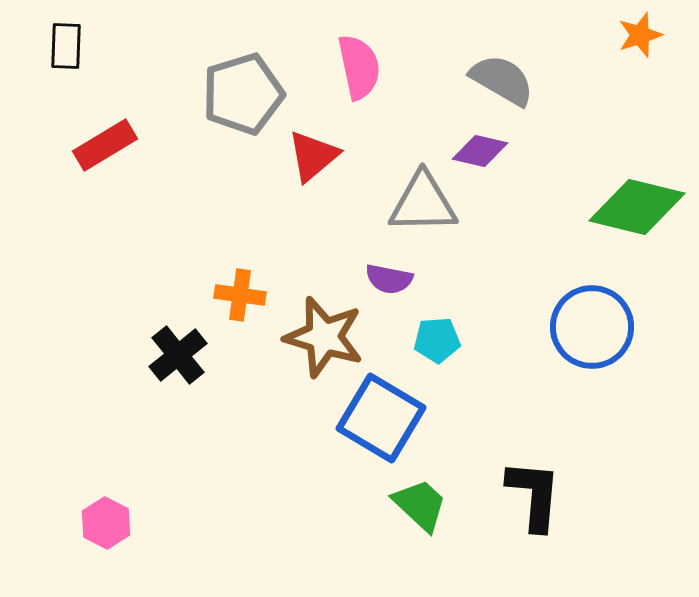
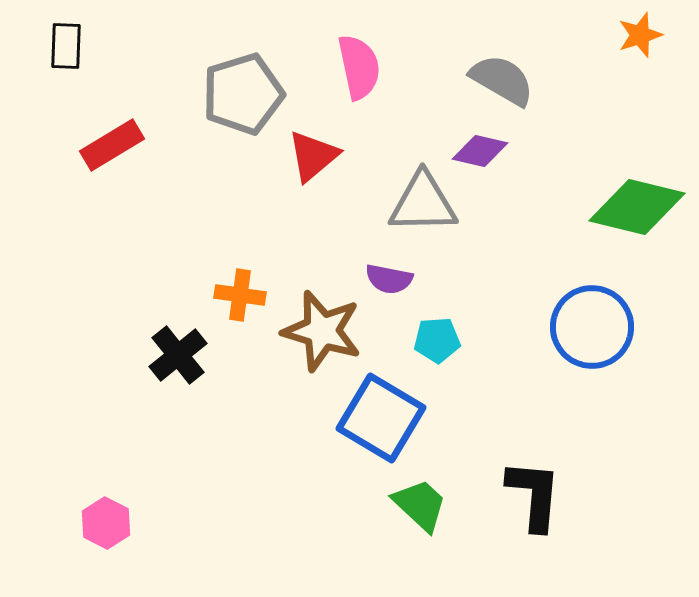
red rectangle: moved 7 px right
brown star: moved 2 px left, 6 px up
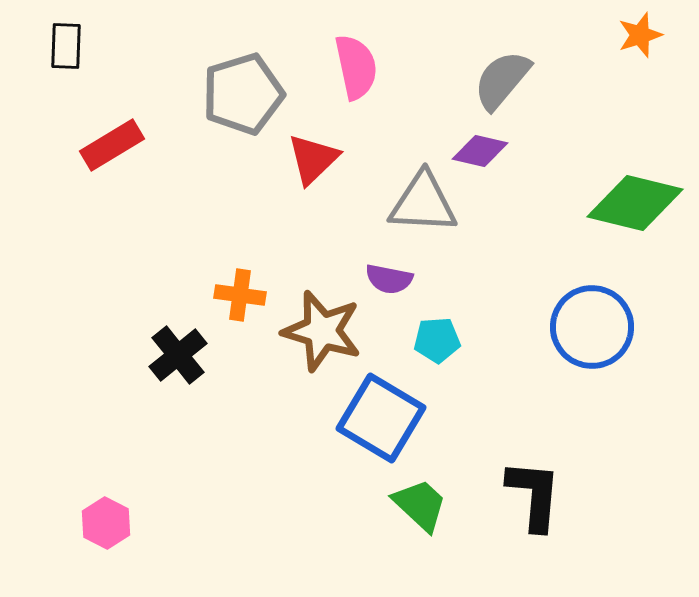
pink semicircle: moved 3 px left
gray semicircle: rotated 80 degrees counterclockwise
red triangle: moved 3 px down; rotated 4 degrees counterclockwise
gray triangle: rotated 4 degrees clockwise
green diamond: moved 2 px left, 4 px up
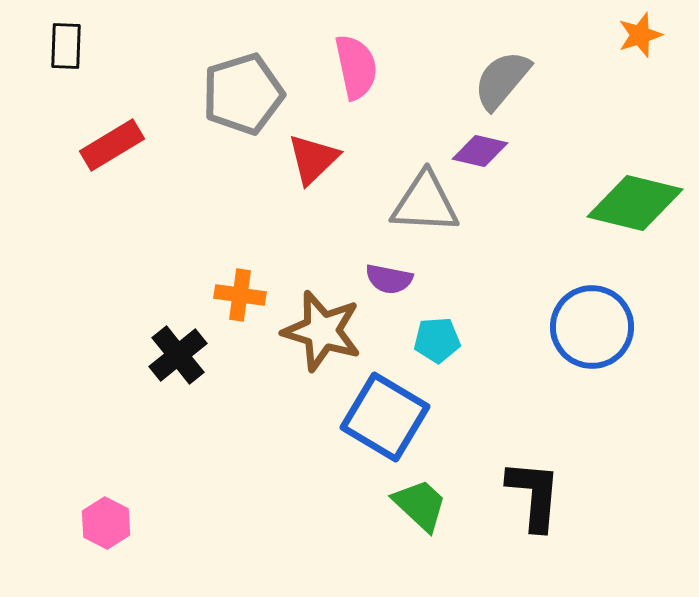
gray triangle: moved 2 px right
blue square: moved 4 px right, 1 px up
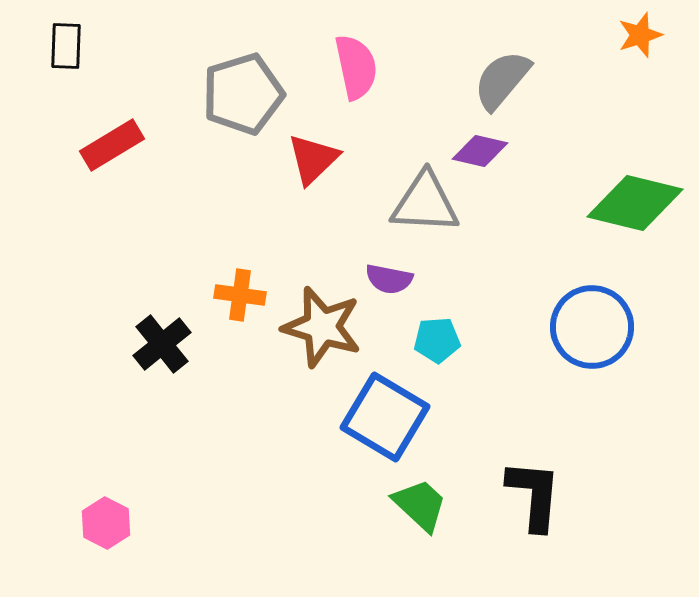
brown star: moved 4 px up
black cross: moved 16 px left, 11 px up
